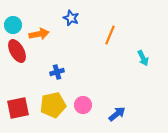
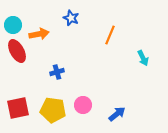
yellow pentagon: moved 5 px down; rotated 20 degrees clockwise
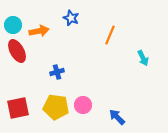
orange arrow: moved 3 px up
yellow pentagon: moved 3 px right, 3 px up
blue arrow: moved 3 px down; rotated 96 degrees counterclockwise
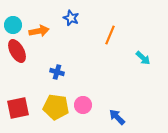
cyan arrow: rotated 21 degrees counterclockwise
blue cross: rotated 32 degrees clockwise
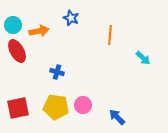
orange line: rotated 18 degrees counterclockwise
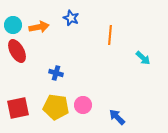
orange arrow: moved 4 px up
blue cross: moved 1 px left, 1 px down
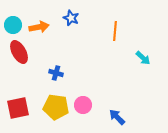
orange line: moved 5 px right, 4 px up
red ellipse: moved 2 px right, 1 px down
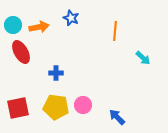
red ellipse: moved 2 px right
blue cross: rotated 16 degrees counterclockwise
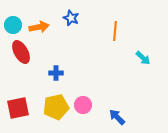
yellow pentagon: rotated 20 degrees counterclockwise
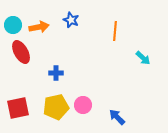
blue star: moved 2 px down
